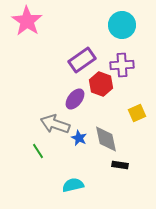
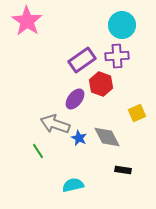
purple cross: moved 5 px left, 9 px up
gray diamond: moved 1 px right, 2 px up; rotated 16 degrees counterclockwise
black rectangle: moved 3 px right, 5 px down
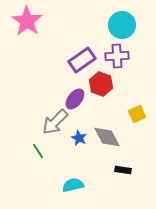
yellow square: moved 1 px down
gray arrow: moved 2 px up; rotated 64 degrees counterclockwise
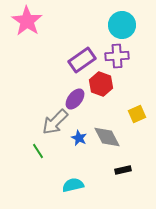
black rectangle: rotated 21 degrees counterclockwise
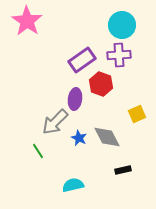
purple cross: moved 2 px right, 1 px up
purple ellipse: rotated 30 degrees counterclockwise
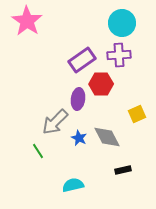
cyan circle: moved 2 px up
red hexagon: rotated 20 degrees counterclockwise
purple ellipse: moved 3 px right
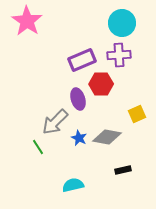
purple rectangle: rotated 12 degrees clockwise
purple ellipse: rotated 25 degrees counterclockwise
gray diamond: rotated 52 degrees counterclockwise
green line: moved 4 px up
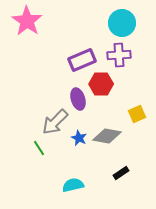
gray diamond: moved 1 px up
green line: moved 1 px right, 1 px down
black rectangle: moved 2 px left, 3 px down; rotated 21 degrees counterclockwise
